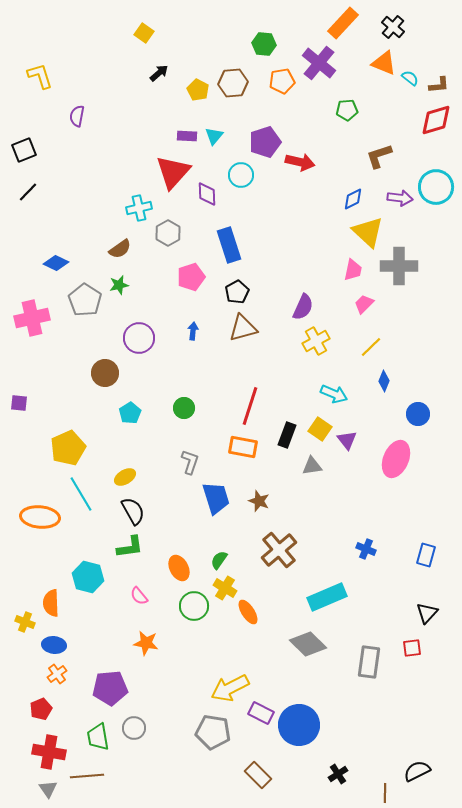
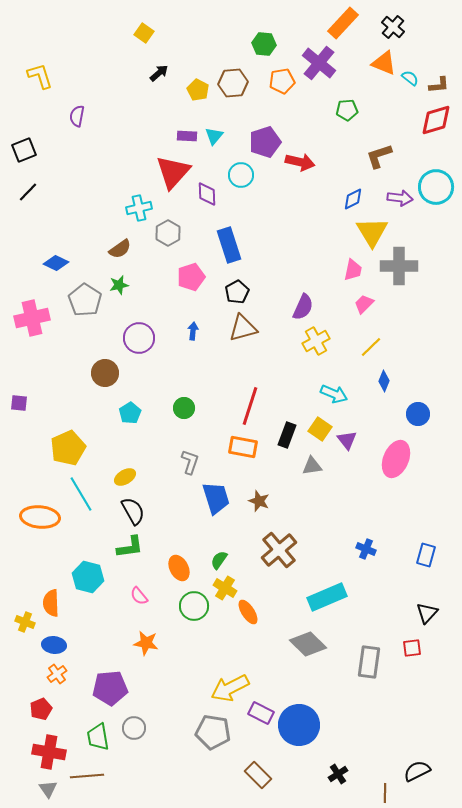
yellow triangle at (368, 232): moved 4 px right; rotated 16 degrees clockwise
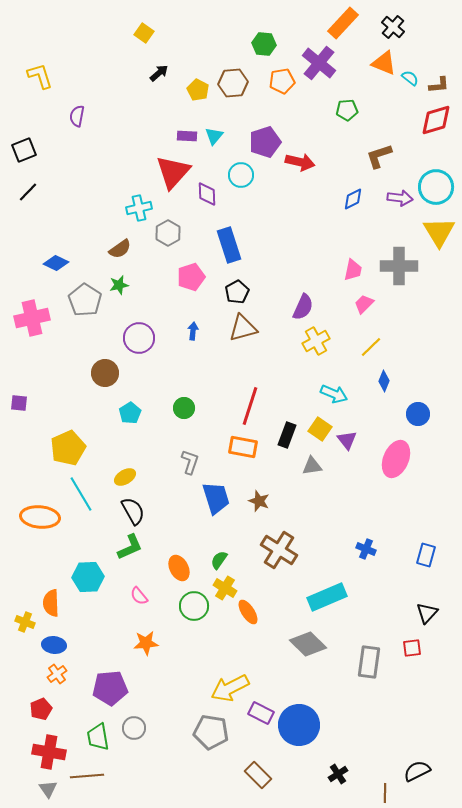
yellow triangle at (372, 232): moved 67 px right
green L-shape at (130, 547): rotated 16 degrees counterclockwise
brown cross at (279, 550): rotated 18 degrees counterclockwise
cyan hexagon at (88, 577): rotated 16 degrees counterclockwise
orange star at (146, 643): rotated 15 degrees counterclockwise
gray pentagon at (213, 732): moved 2 px left
